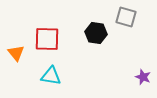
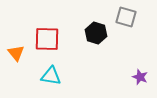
black hexagon: rotated 10 degrees clockwise
purple star: moved 3 px left
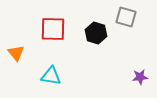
red square: moved 6 px right, 10 px up
purple star: rotated 28 degrees counterclockwise
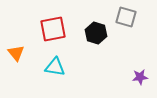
red square: rotated 12 degrees counterclockwise
cyan triangle: moved 4 px right, 9 px up
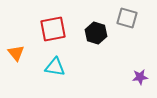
gray square: moved 1 px right, 1 px down
